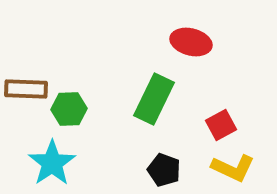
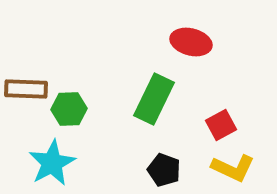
cyan star: rotated 6 degrees clockwise
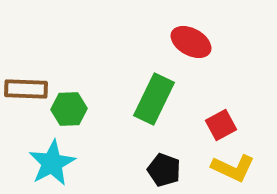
red ellipse: rotated 15 degrees clockwise
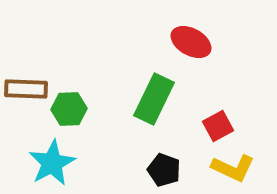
red square: moved 3 px left, 1 px down
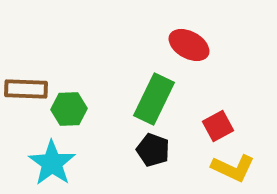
red ellipse: moved 2 px left, 3 px down
cyan star: rotated 9 degrees counterclockwise
black pentagon: moved 11 px left, 20 px up
